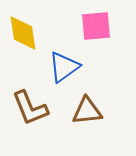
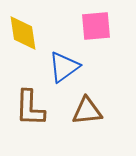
brown L-shape: rotated 24 degrees clockwise
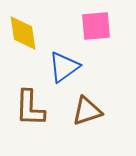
brown triangle: rotated 12 degrees counterclockwise
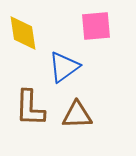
brown triangle: moved 10 px left, 4 px down; rotated 16 degrees clockwise
